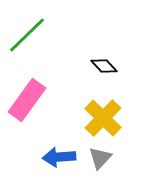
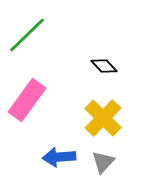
gray triangle: moved 3 px right, 4 px down
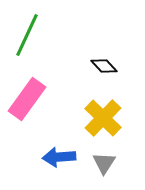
green line: rotated 21 degrees counterclockwise
pink rectangle: moved 1 px up
gray triangle: moved 1 px right, 1 px down; rotated 10 degrees counterclockwise
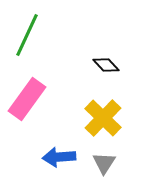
black diamond: moved 2 px right, 1 px up
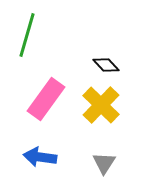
green line: rotated 9 degrees counterclockwise
pink rectangle: moved 19 px right
yellow cross: moved 2 px left, 13 px up
blue arrow: moved 19 px left; rotated 12 degrees clockwise
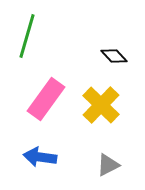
green line: moved 1 px down
black diamond: moved 8 px right, 9 px up
gray triangle: moved 4 px right, 2 px down; rotated 30 degrees clockwise
